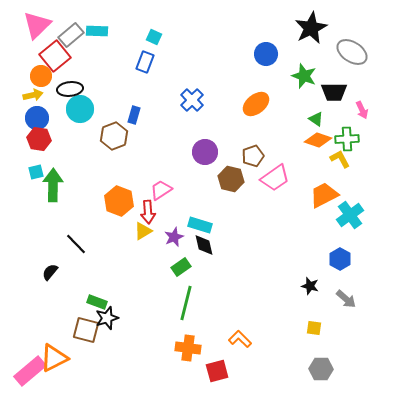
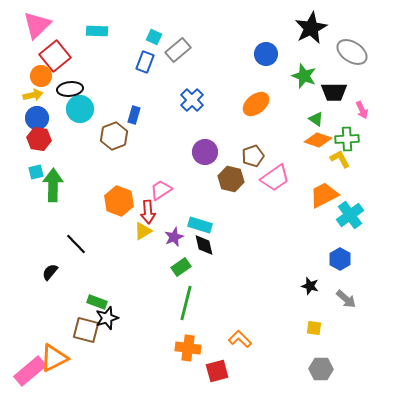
gray rectangle at (71, 35): moved 107 px right, 15 px down
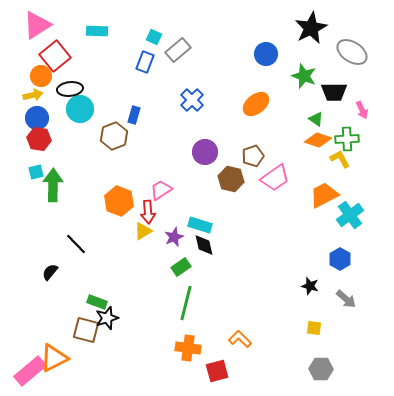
pink triangle at (37, 25): rotated 12 degrees clockwise
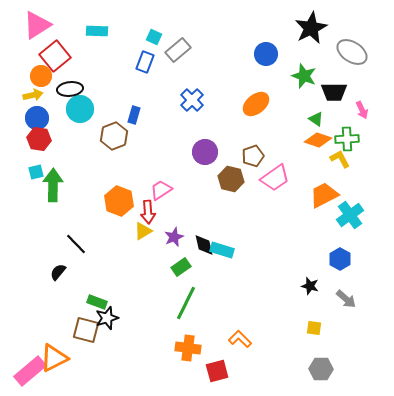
cyan rectangle at (200, 225): moved 22 px right, 25 px down
black semicircle at (50, 272): moved 8 px right
green line at (186, 303): rotated 12 degrees clockwise
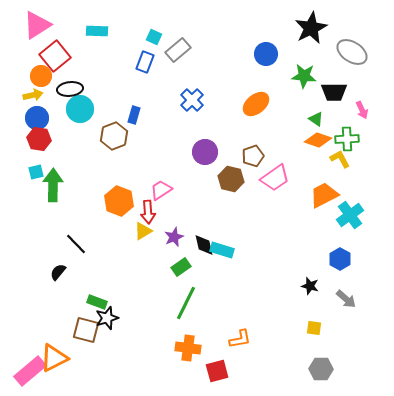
green star at (304, 76): rotated 15 degrees counterclockwise
orange L-shape at (240, 339): rotated 125 degrees clockwise
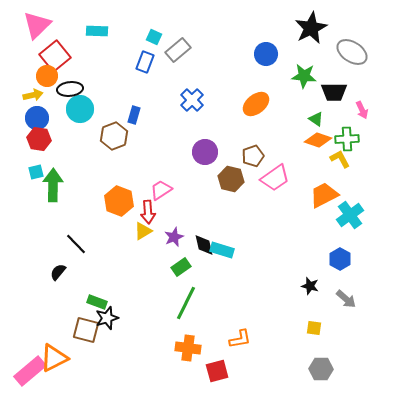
pink triangle at (37, 25): rotated 12 degrees counterclockwise
orange circle at (41, 76): moved 6 px right
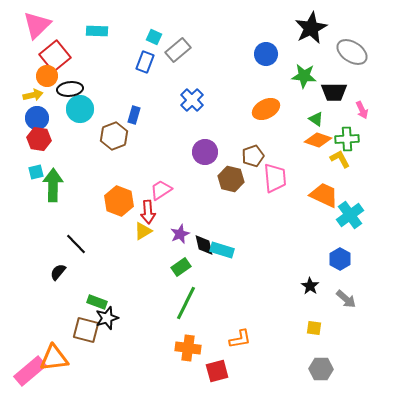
orange ellipse at (256, 104): moved 10 px right, 5 px down; rotated 12 degrees clockwise
pink trapezoid at (275, 178): rotated 60 degrees counterclockwise
orange trapezoid at (324, 195): rotated 52 degrees clockwise
purple star at (174, 237): moved 6 px right, 3 px up
black star at (310, 286): rotated 18 degrees clockwise
orange triangle at (54, 358): rotated 20 degrees clockwise
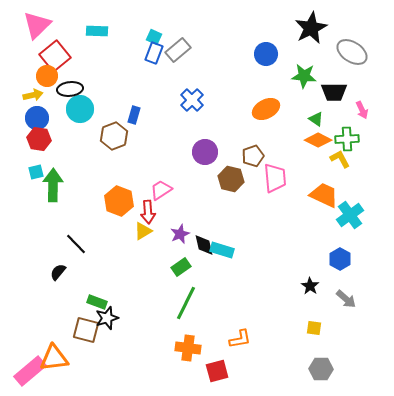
blue rectangle at (145, 62): moved 9 px right, 9 px up
orange diamond at (318, 140): rotated 8 degrees clockwise
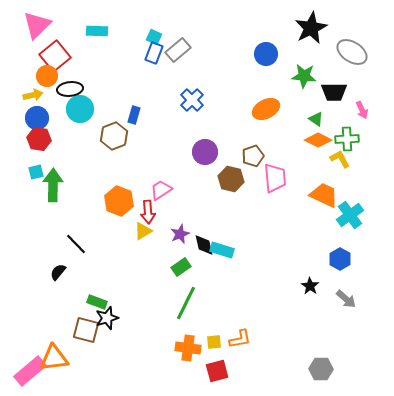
yellow square at (314, 328): moved 100 px left, 14 px down; rotated 14 degrees counterclockwise
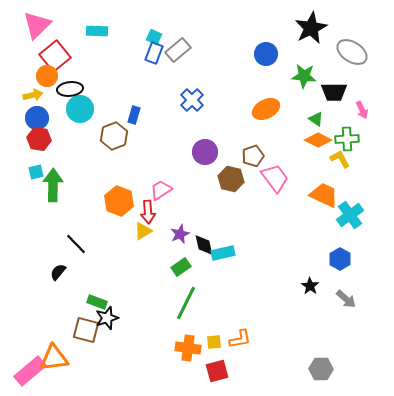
pink trapezoid at (275, 178): rotated 32 degrees counterclockwise
cyan rectangle at (222, 250): moved 1 px right, 3 px down; rotated 30 degrees counterclockwise
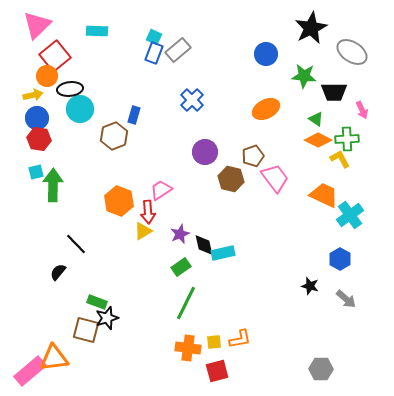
black star at (310, 286): rotated 18 degrees counterclockwise
